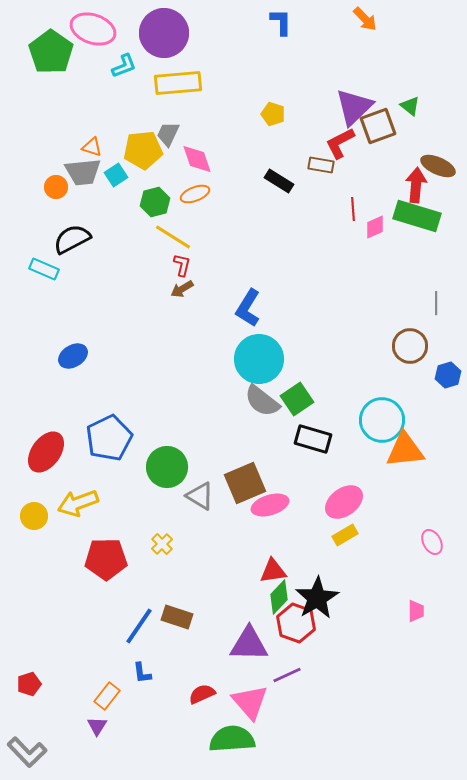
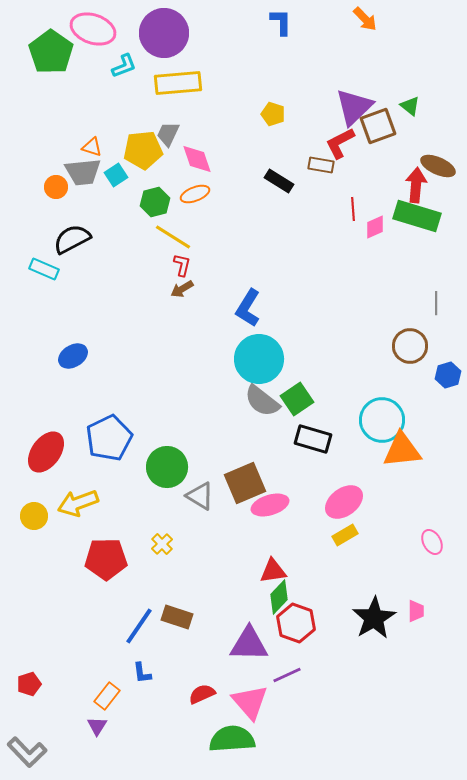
orange triangle at (405, 450): moved 3 px left
black star at (317, 598): moved 57 px right, 20 px down
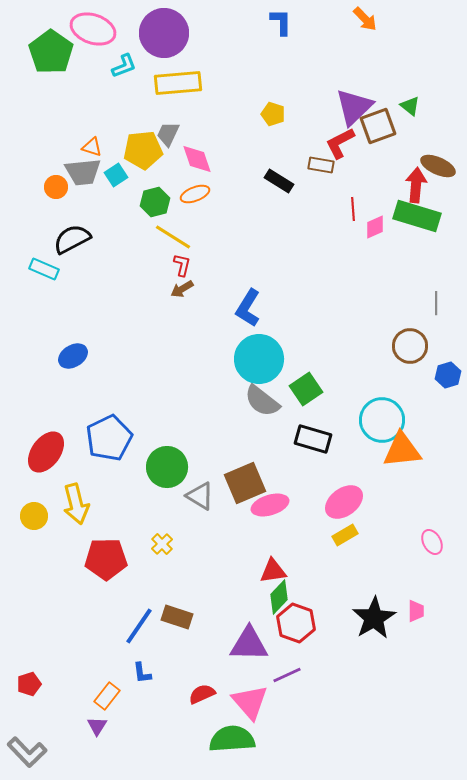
green square at (297, 399): moved 9 px right, 10 px up
yellow arrow at (78, 503): moved 2 px left, 1 px down; rotated 84 degrees counterclockwise
